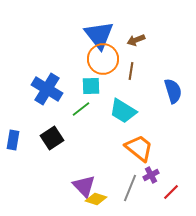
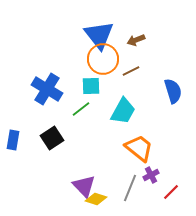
brown line: rotated 54 degrees clockwise
cyan trapezoid: rotated 92 degrees counterclockwise
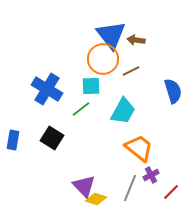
blue triangle: moved 12 px right
brown arrow: rotated 30 degrees clockwise
black square: rotated 25 degrees counterclockwise
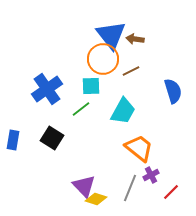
brown arrow: moved 1 px left, 1 px up
blue cross: rotated 24 degrees clockwise
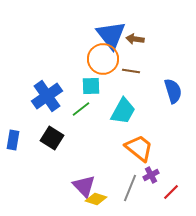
brown line: rotated 36 degrees clockwise
blue cross: moved 7 px down
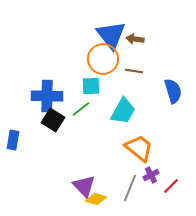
brown line: moved 3 px right
blue cross: rotated 36 degrees clockwise
black square: moved 1 px right, 18 px up
red line: moved 6 px up
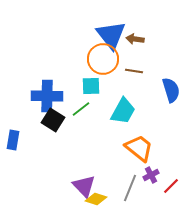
blue semicircle: moved 2 px left, 1 px up
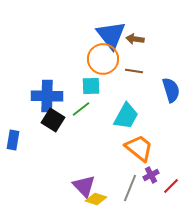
cyan trapezoid: moved 3 px right, 5 px down
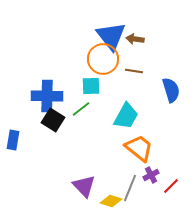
blue triangle: moved 1 px down
yellow diamond: moved 15 px right, 2 px down
